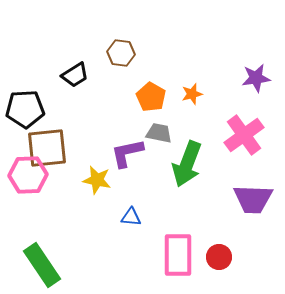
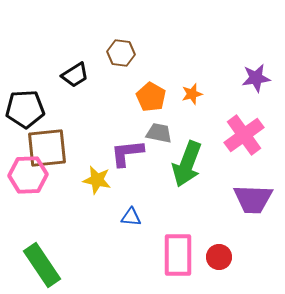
purple L-shape: rotated 6 degrees clockwise
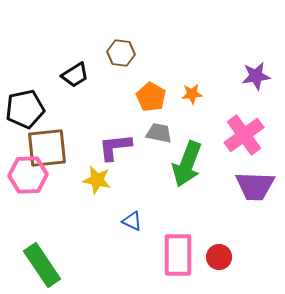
purple star: moved 2 px up
orange star: rotated 10 degrees clockwise
black pentagon: rotated 9 degrees counterclockwise
purple L-shape: moved 12 px left, 6 px up
purple trapezoid: moved 2 px right, 13 px up
blue triangle: moved 1 px right, 4 px down; rotated 20 degrees clockwise
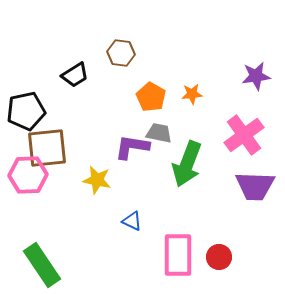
black pentagon: moved 1 px right, 2 px down
purple L-shape: moved 17 px right; rotated 15 degrees clockwise
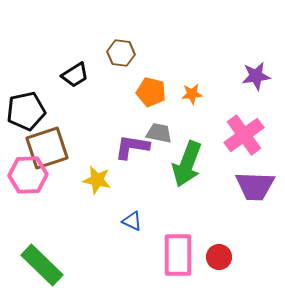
orange pentagon: moved 5 px up; rotated 16 degrees counterclockwise
brown square: rotated 12 degrees counterclockwise
green rectangle: rotated 12 degrees counterclockwise
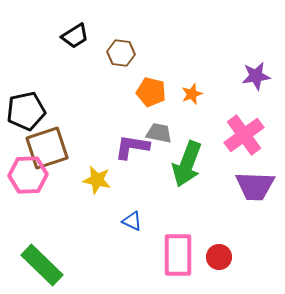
black trapezoid: moved 39 px up
orange star: rotated 15 degrees counterclockwise
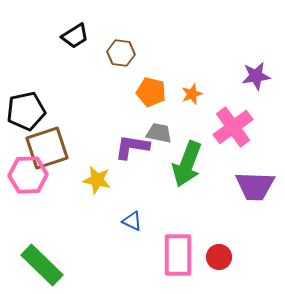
pink cross: moved 11 px left, 8 px up
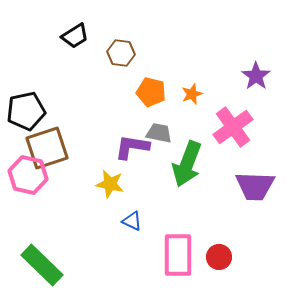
purple star: rotated 28 degrees counterclockwise
pink hexagon: rotated 15 degrees clockwise
yellow star: moved 13 px right, 4 px down
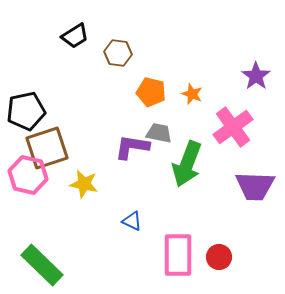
brown hexagon: moved 3 px left
orange star: rotated 30 degrees counterclockwise
yellow star: moved 26 px left
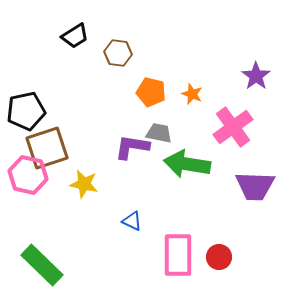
green arrow: rotated 78 degrees clockwise
